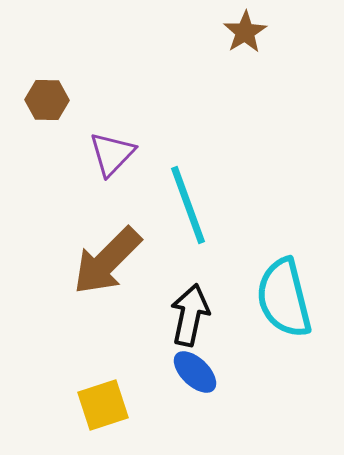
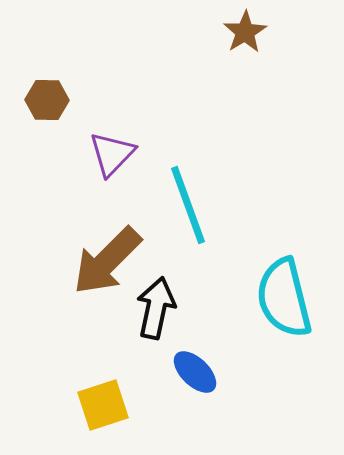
black arrow: moved 34 px left, 7 px up
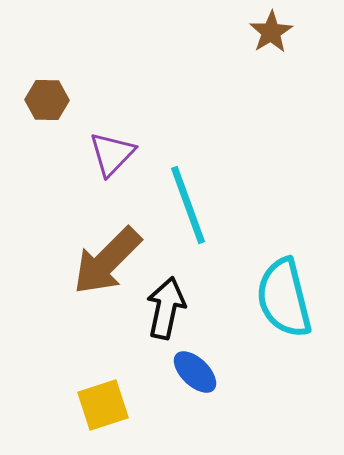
brown star: moved 26 px right
black arrow: moved 10 px right
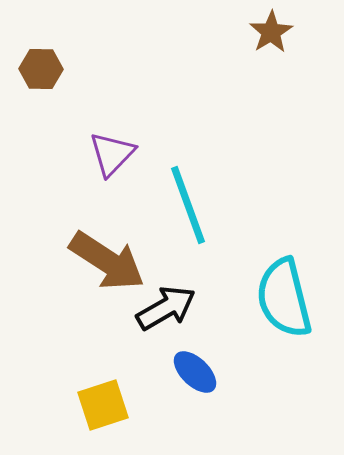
brown hexagon: moved 6 px left, 31 px up
brown arrow: rotated 102 degrees counterclockwise
black arrow: rotated 48 degrees clockwise
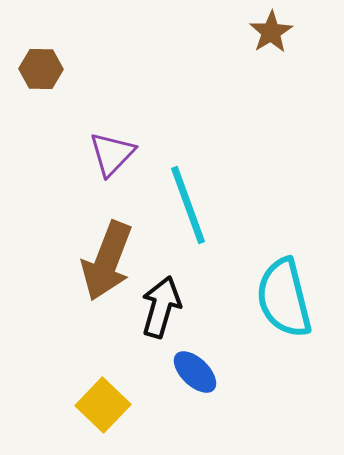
brown arrow: rotated 78 degrees clockwise
black arrow: moved 5 px left, 1 px up; rotated 44 degrees counterclockwise
yellow square: rotated 28 degrees counterclockwise
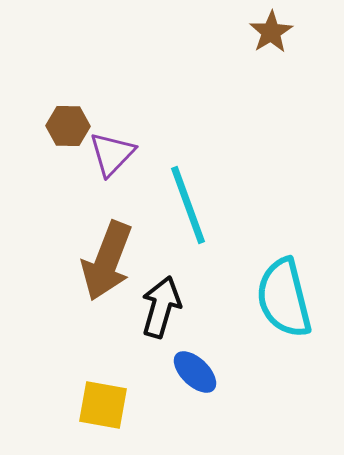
brown hexagon: moved 27 px right, 57 px down
yellow square: rotated 34 degrees counterclockwise
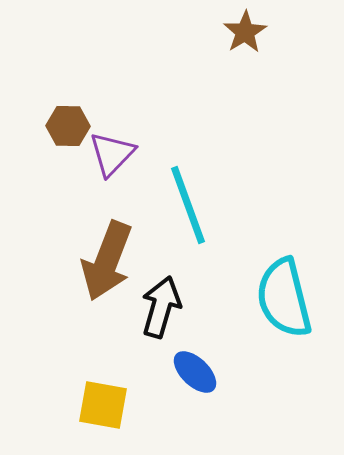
brown star: moved 26 px left
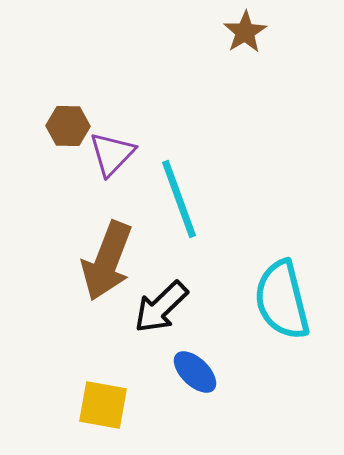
cyan line: moved 9 px left, 6 px up
cyan semicircle: moved 2 px left, 2 px down
black arrow: rotated 150 degrees counterclockwise
